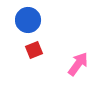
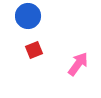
blue circle: moved 4 px up
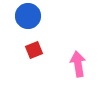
pink arrow: rotated 45 degrees counterclockwise
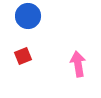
red square: moved 11 px left, 6 px down
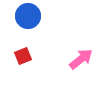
pink arrow: moved 3 px right, 5 px up; rotated 60 degrees clockwise
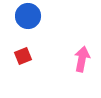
pink arrow: moved 1 px right; rotated 40 degrees counterclockwise
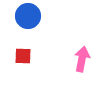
red square: rotated 24 degrees clockwise
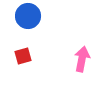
red square: rotated 18 degrees counterclockwise
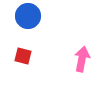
red square: rotated 30 degrees clockwise
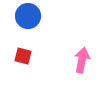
pink arrow: moved 1 px down
